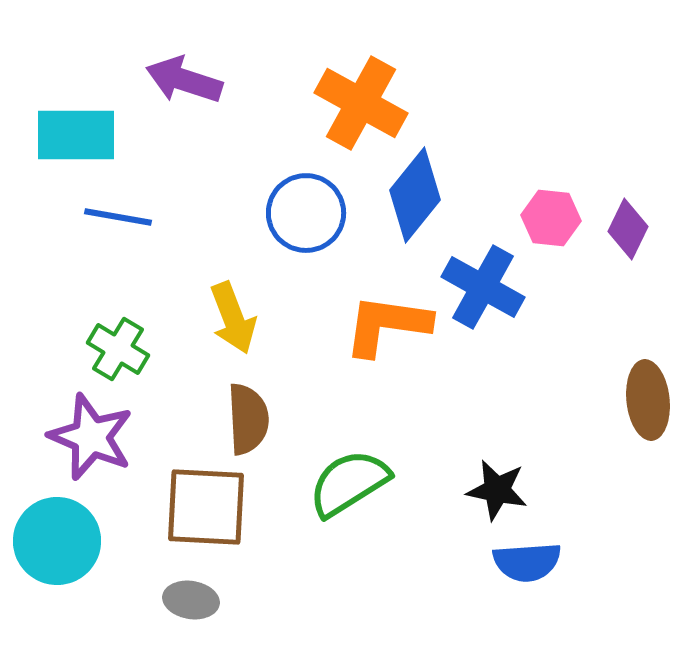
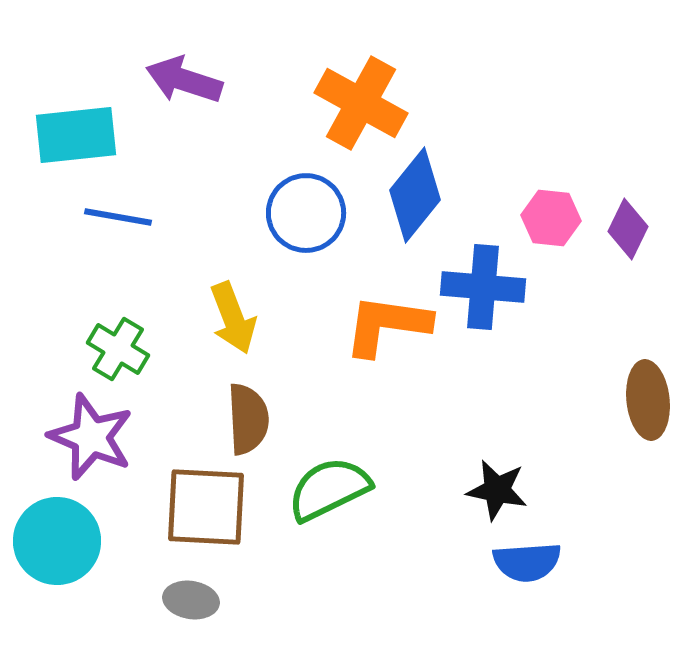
cyan rectangle: rotated 6 degrees counterclockwise
blue cross: rotated 24 degrees counterclockwise
green semicircle: moved 20 px left, 6 px down; rotated 6 degrees clockwise
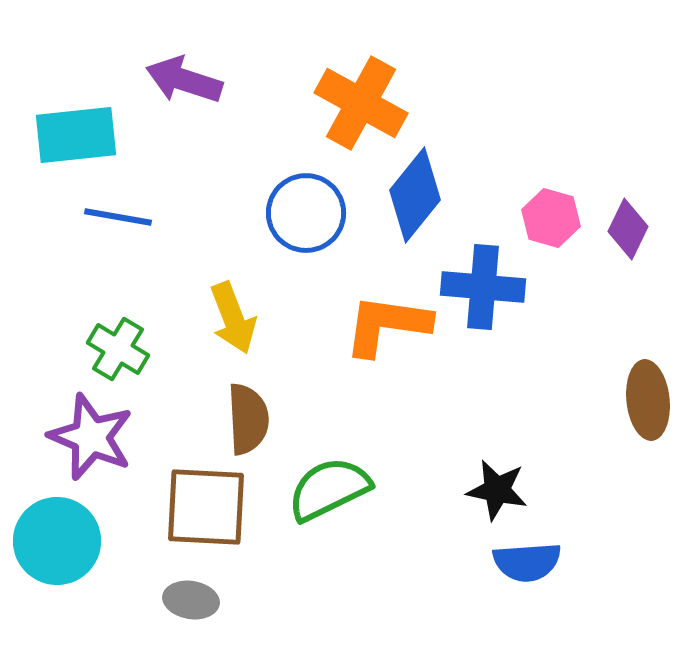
pink hexagon: rotated 10 degrees clockwise
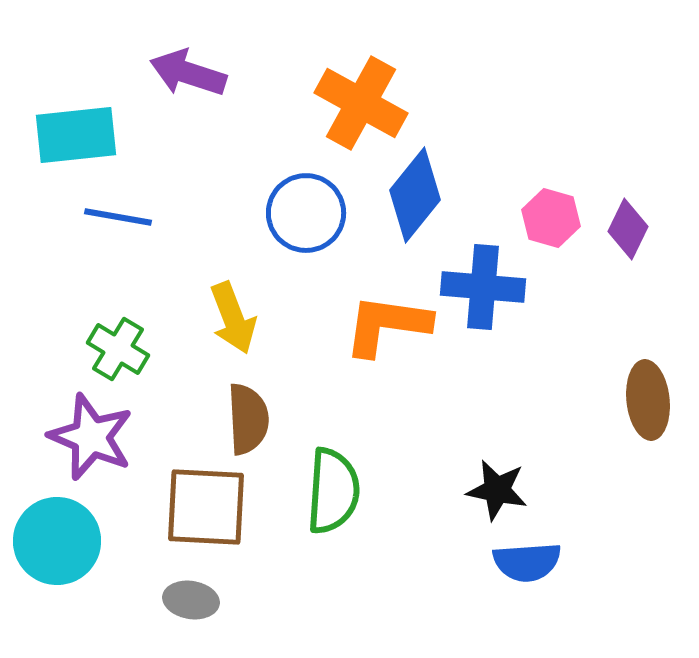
purple arrow: moved 4 px right, 7 px up
green semicircle: moved 4 px right, 2 px down; rotated 120 degrees clockwise
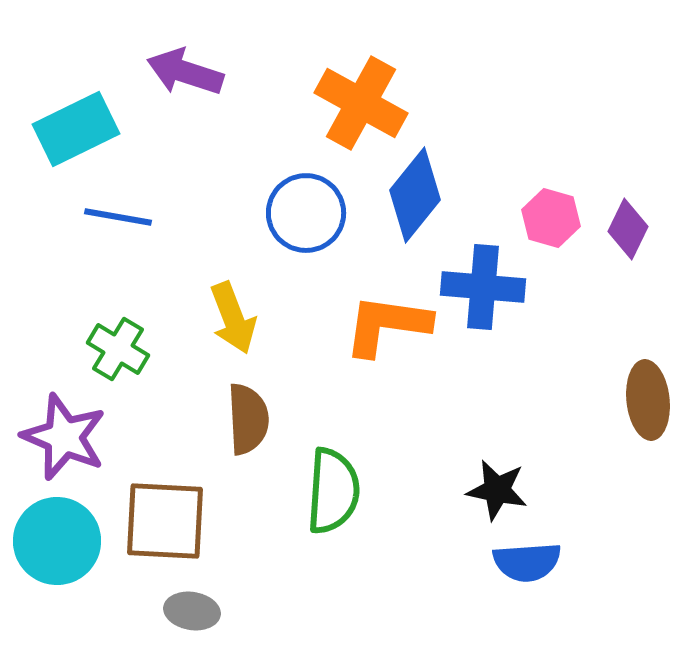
purple arrow: moved 3 px left, 1 px up
cyan rectangle: moved 6 px up; rotated 20 degrees counterclockwise
purple star: moved 27 px left
brown square: moved 41 px left, 14 px down
gray ellipse: moved 1 px right, 11 px down
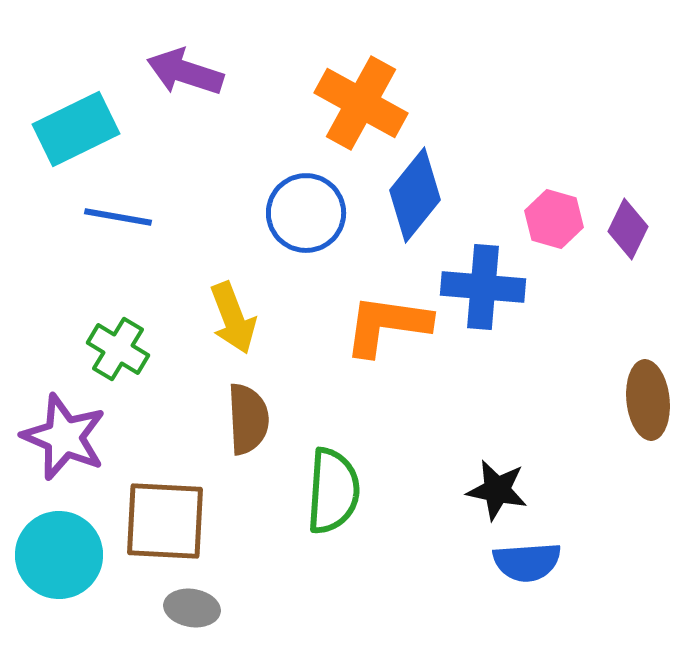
pink hexagon: moved 3 px right, 1 px down
cyan circle: moved 2 px right, 14 px down
gray ellipse: moved 3 px up
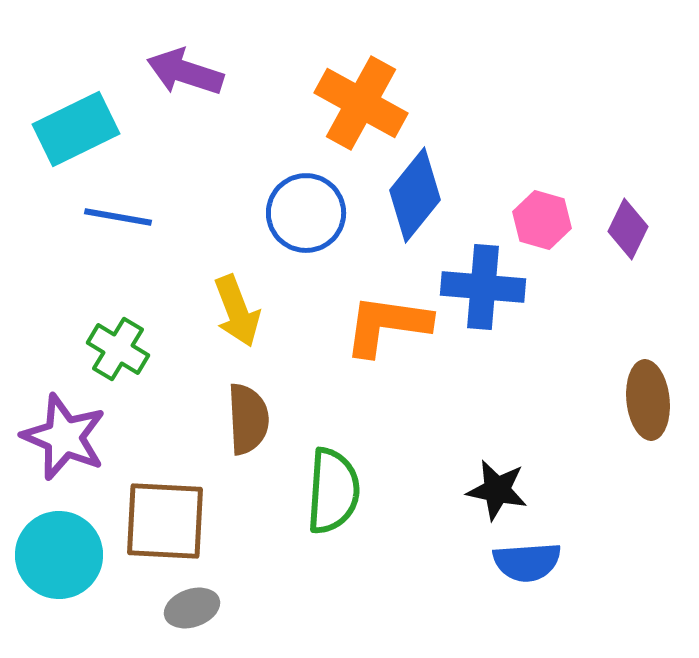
pink hexagon: moved 12 px left, 1 px down
yellow arrow: moved 4 px right, 7 px up
gray ellipse: rotated 28 degrees counterclockwise
